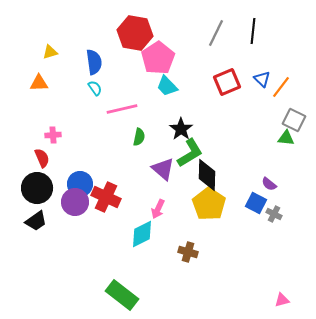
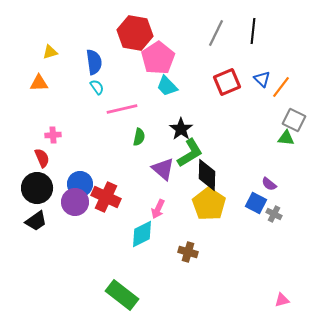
cyan semicircle: moved 2 px right, 1 px up
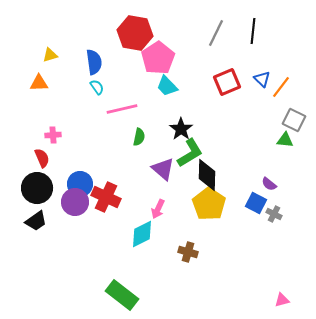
yellow triangle: moved 3 px down
green triangle: moved 1 px left, 2 px down
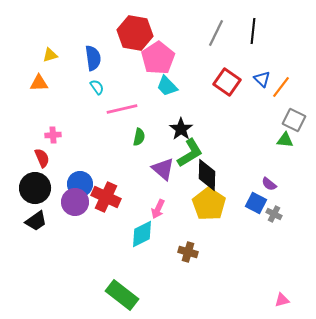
blue semicircle: moved 1 px left, 4 px up
red square: rotated 32 degrees counterclockwise
black circle: moved 2 px left
